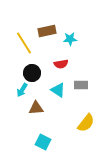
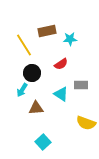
yellow line: moved 2 px down
red semicircle: rotated 24 degrees counterclockwise
cyan triangle: moved 3 px right, 4 px down
yellow semicircle: rotated 72 degrees clockwise
cyan square: rotated 21 degrees clockwise
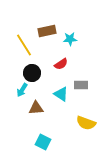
cyan square: rotated 21 degrees counterclockwise
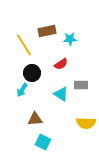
brown triangle: moved 1 px left, 11 px down
yellow semicircle: rotated 18 degrees counterclockwise
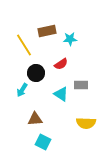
black circle: moved 4 px right
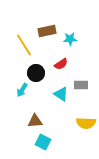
brown triangle: moved 2 px down
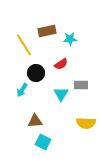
cyan triangle: rotated 28 degrees clockwise
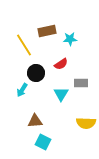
gray rectangle: moved 2 px up
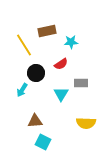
cyan star: moved 1 px right, 3 px down
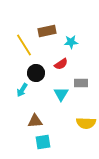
cyan square: rotated 35 degrees counterclockwise
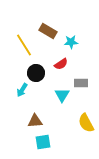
brown rectangle: moved 1 px right; rotated 42 degrees clockwise
cyan triangle: moved 1 px right, 1 px down
yellow semicircle: rotated 60 degrees clockwise
